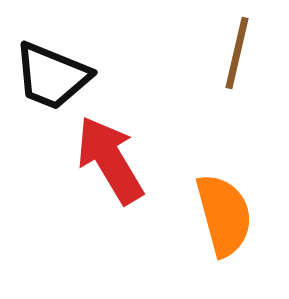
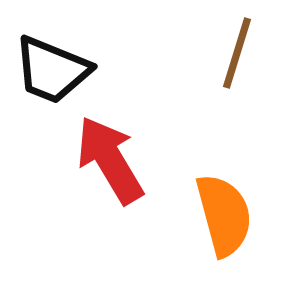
brown line: rotated 4 degrees clockwise
black trapezoid: moved 6 px up
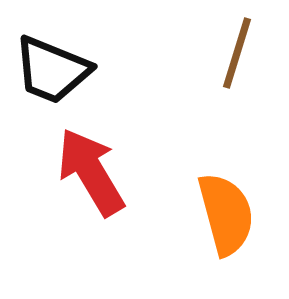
red arrow: moved 19 px left, 12 px down
orange semicircle: moved 2 px right, 1 px up
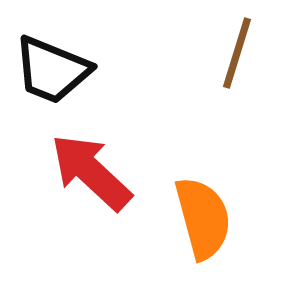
red arrow: rotated 16 degrees counterclockwise
orange semicircle: moved 23 px left, 4 px down
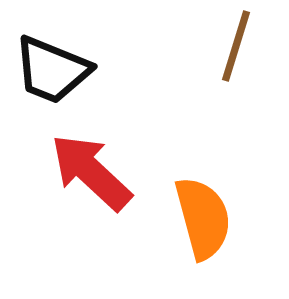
brown line: moved 1 px left, 7 px up
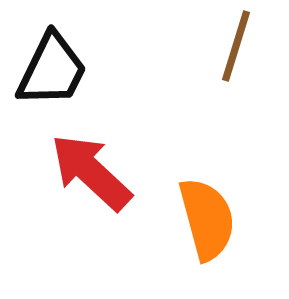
black trapezoid: rotated 86 degrees counterclockwise
orange semicircle: moved 4 px right, 1 px down
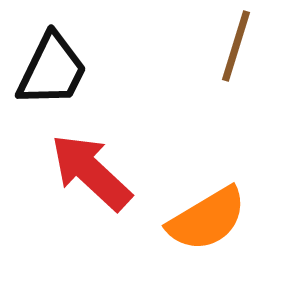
orange semicircle: rotated 74 degrees clockwise
